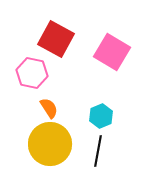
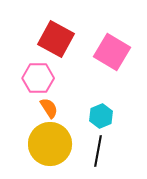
pink hexagon: moved 6 px right, 5 px down; rotated 12 degrees counterclockwise
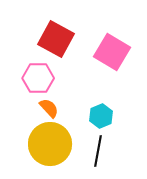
orange semicircle: rotated 10 degrees counterclockwise
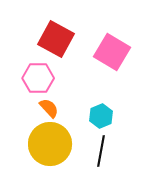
black line: moved 3 px right
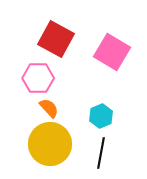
black line: moved 2 px down
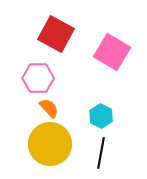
red square: moved 5 px up
cyan hexagon: rotated 10 degrees counterclockwise
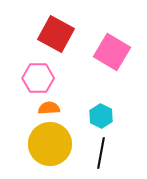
orange semicircle: rotated 50 degrees counterclockwise
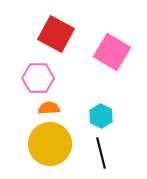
black line: rotated 24 degrees counterclockwise
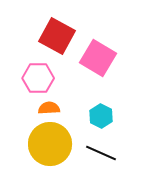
red square: moved 1 px right, 2 px down
pink square: moved 14 px left, 6 px down
black line: rotated 52 degrees counterclockwise
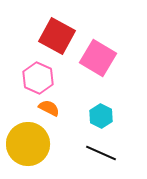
pink hexagon: rotated 24 degrees clockwise
orange semicircle: rotated 30 degrees clockwise
yellow circle: moved 22 px left
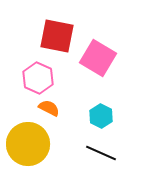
red square: rotated 18 degrees counterclockwise
